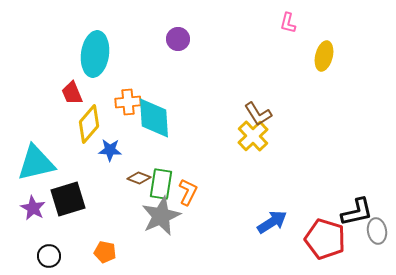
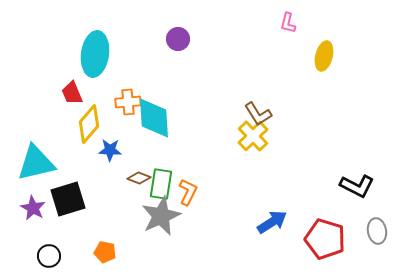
black L-shape: moved 26 px up; rotated 40 degrees clockwise
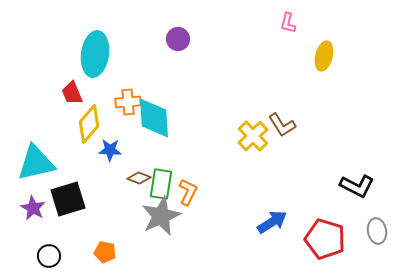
brown L-shape: moved 24 px right, 11 px down
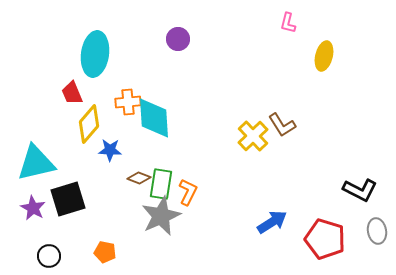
black L-shape: moved 3 px right, 4 px down
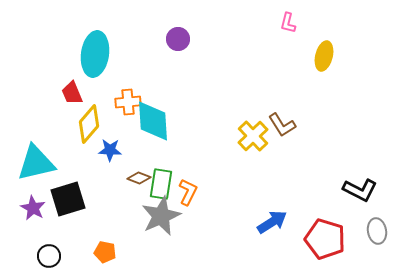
cyan diamond: moved 1 px left, 3 px down
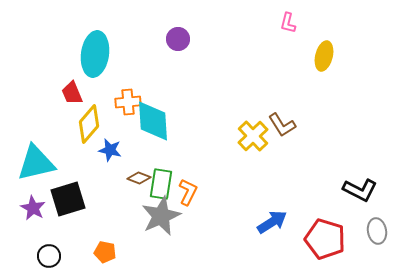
blue star: rotated 10 degrees clockwise
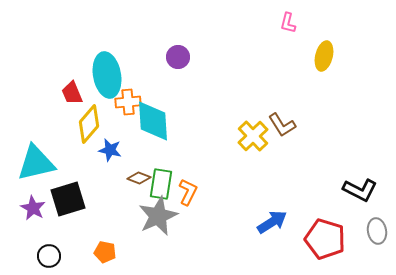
purple circle: moved 18 px down
cyan ellipse: moved 12 px right, 21 px down; rotated 18 degrees counterclockwise
gray star: moved 3 px left
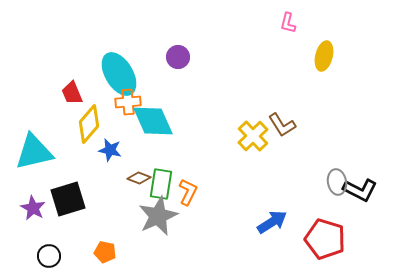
cyan ellipse: moved 12 px right, 1 px up; rotated 21 degrees counterclockwise
cyan diamond: rotated 21 degrees counterclockwise
cyan triangle: moved 2 px left, 11 px up
gray ellipse: moved 40 px left, 49 px up
